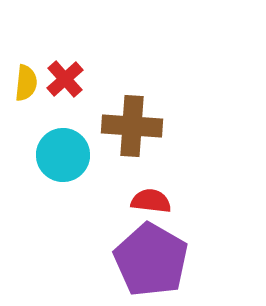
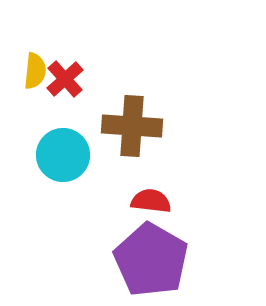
yellow semicircle: moved 9 px right, 12 px up
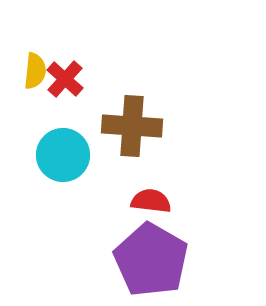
red cross: rotated 6 degrees counterclockwise
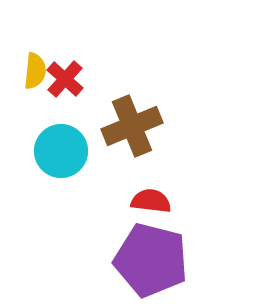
brown cross: rotated 26 degrees counterclockwise
cyan circle: moved 2 px left, 4 px up
purple pentagon: rotated 16 degrees counterclockwise
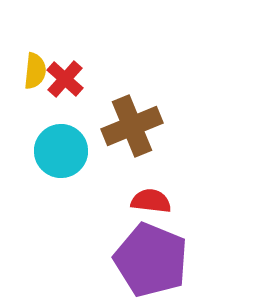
purple pentagon: rotated 8 degrees clockwise
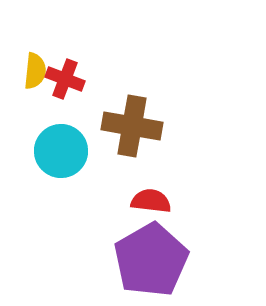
red cross: rotated 21 degrees counterclockwise
brown cross: rotated 32 degrees clockwise
purple pentagon: rotated 20 degrees clockwise
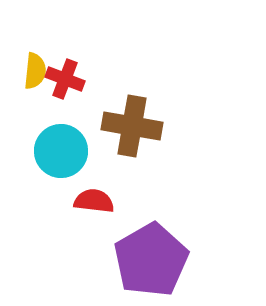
red semicircle: moved 57 px left
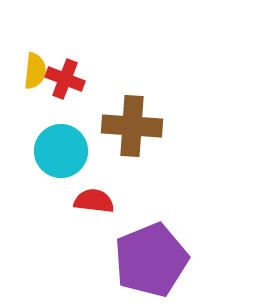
brown cross: rotated 6 degrees counterclockwise
purple pentagon: rotated 8 degrees clockwise
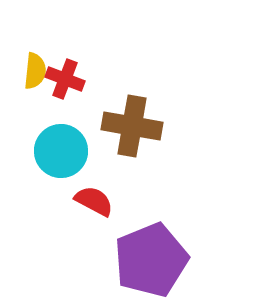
brown cross: rotated 6 degrees clockwise
red semicircle: rotated 21 degrees clockwise
